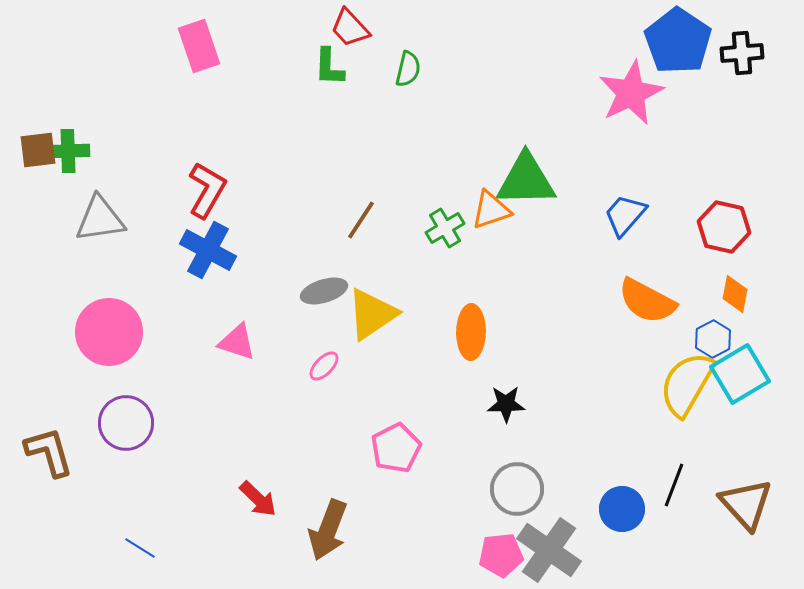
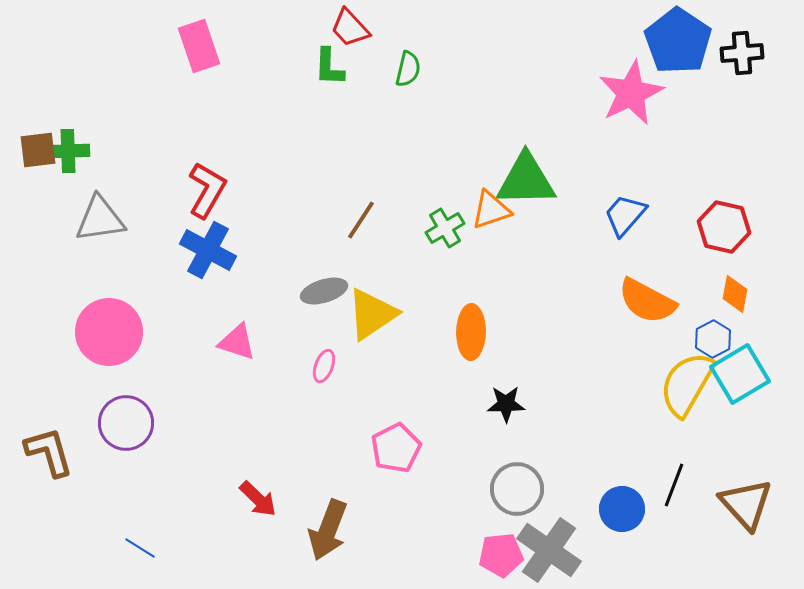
pink ellipse at (324, 366): rotated 24 degrees counterclockwise
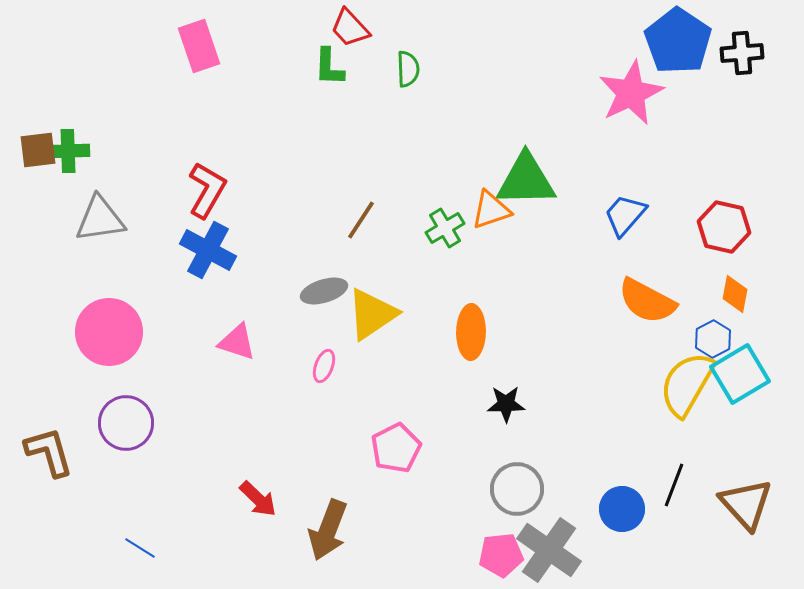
green semicircle at (408, 69): rotated 15 degrees counterclockwise
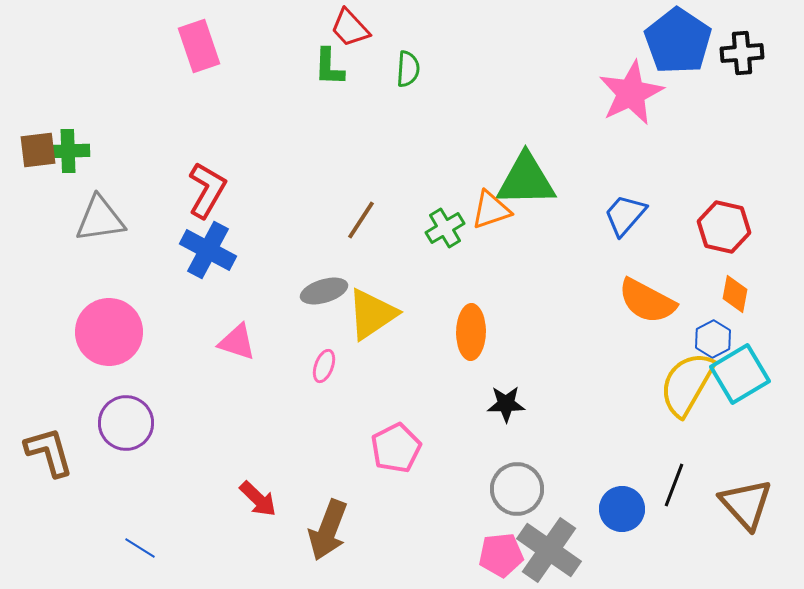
green semicircle at (408, 69): rotated 6 degrees clockwise
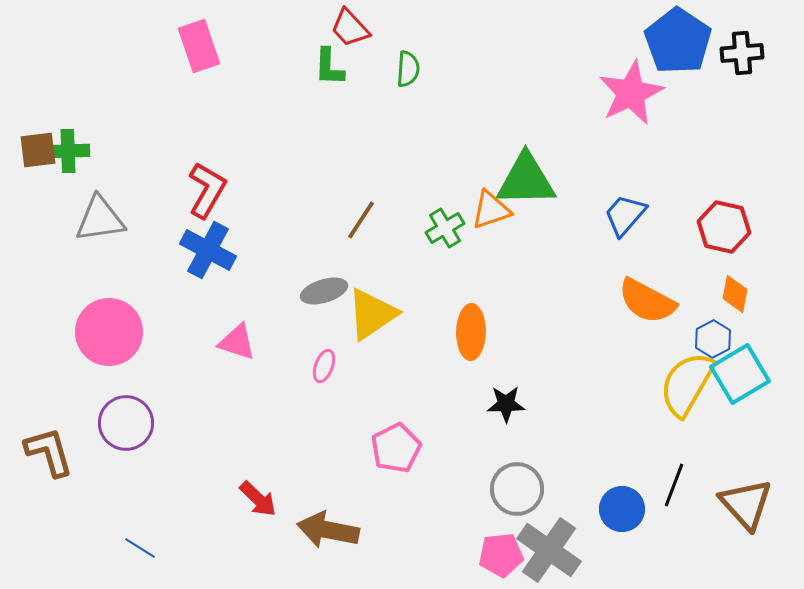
brown arrow at (328, 530): rotated 80 degrees clockwise
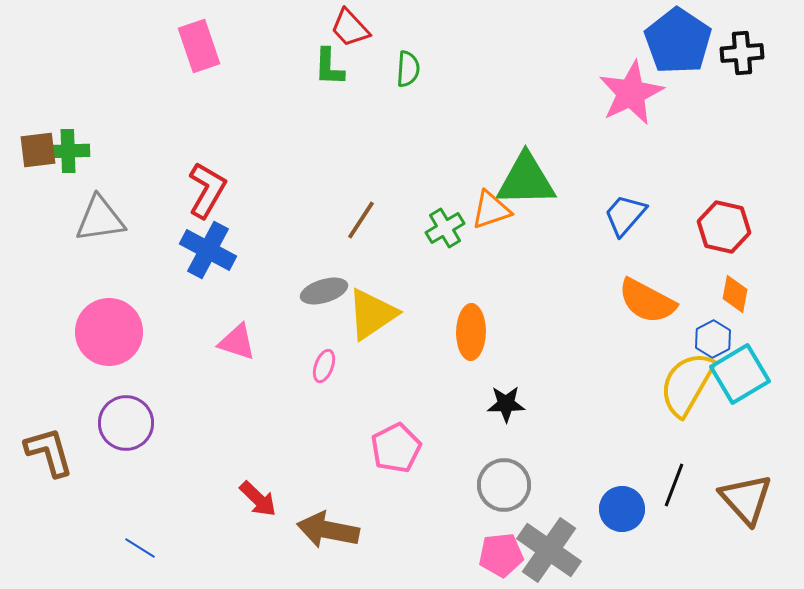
gray circle at (517, 489): moved 13 px left, 4 px up
brown triangle at (746, 504): moved 5 px up
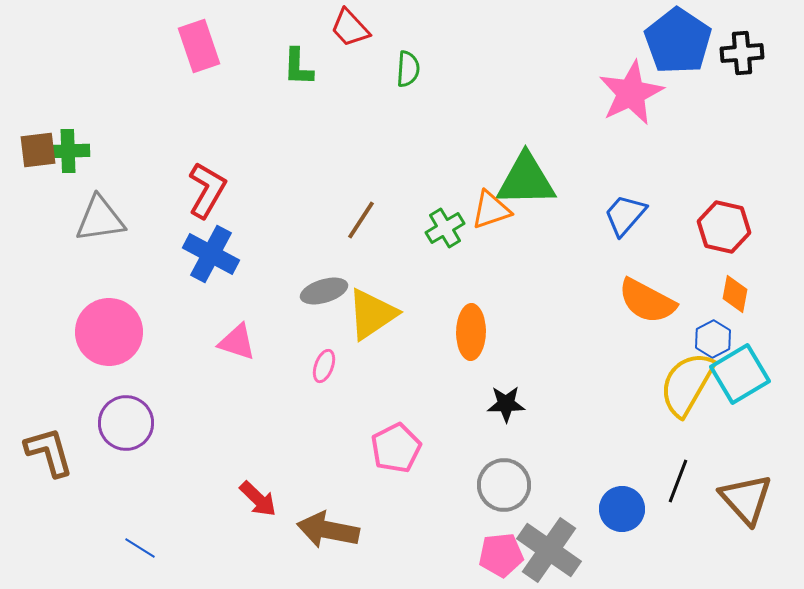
green L-shape at (329, 67): moved 31 px left
blue cross at (208, 250): moved 3 px right, 4 px down
black line at (674, 485): moved 4 px right, 4 px up
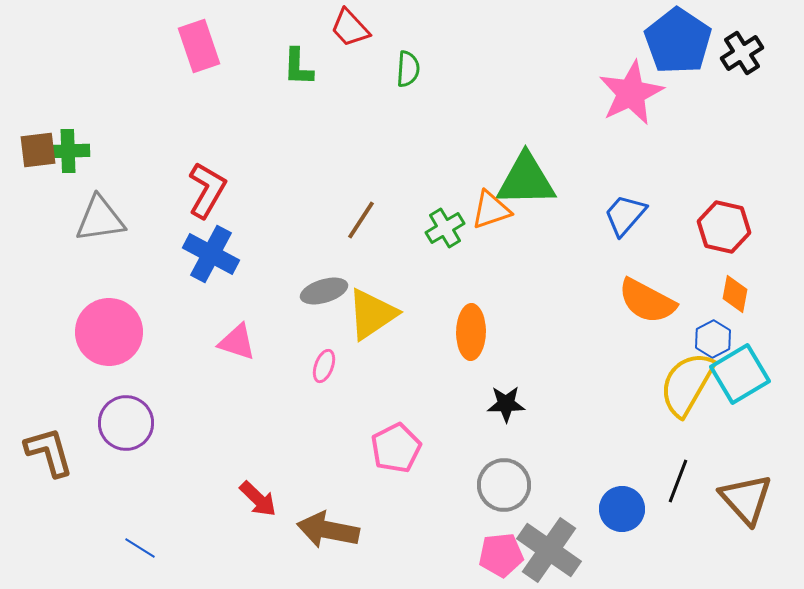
black cross at (742, 53): rotated 27 degrees counterclockwise
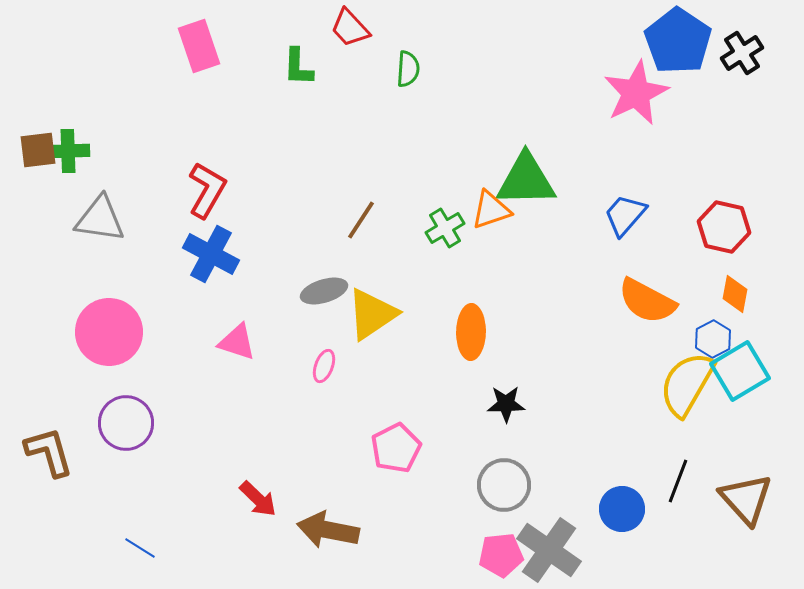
pink star at (631, 93): moved 5 px right
gray triangle at (100, 219): rotated 16 degrees clockwise
cyan square at (740, 374): moved 3 px up
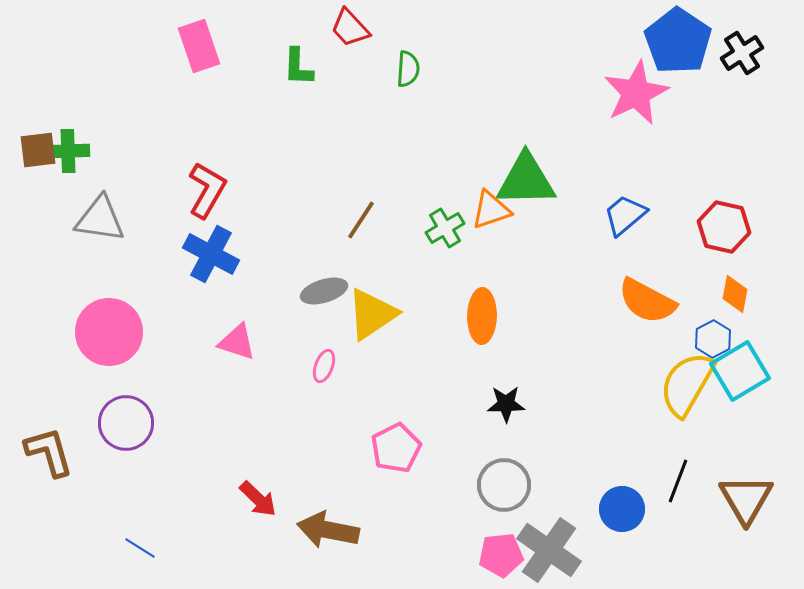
blue trapezoid at (625, 215): rotated 9 degrees clockwise
orange ellipse at (471, 332): moved 11 px right, 16 px up
brown triangle at (746, 499): rotated 12 degrees clockwise
